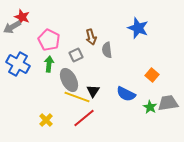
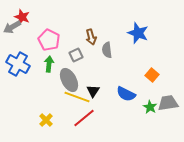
blue star: moved 5 px down
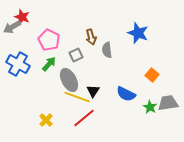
green arrow: rotated 35 degrees clockwise
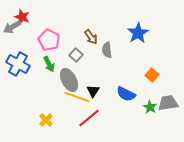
blue star: rotated 20 degrees clockwise
brown arrow: rotated 21 degrees counterclockwise
gray square: rotated 24 degrees counterclockwise
green arrow: rotated 112 degrees clockwise
red line: moved 5 px right
